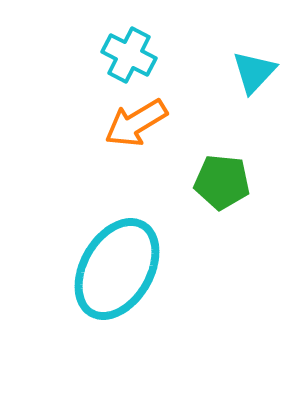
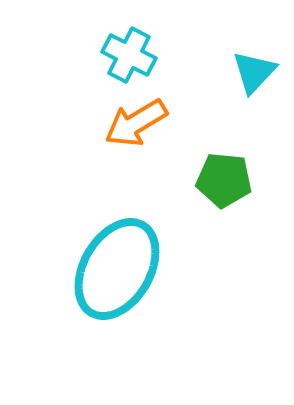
green pentagon: moved 2 px right, 2 px up
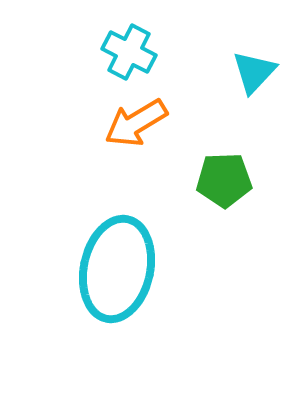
cyan cross: moved 3 px up
green pentagon: rotated 8 degrees counterclockwise
cyan ellipse: rotated 18 degrees counterclockwise
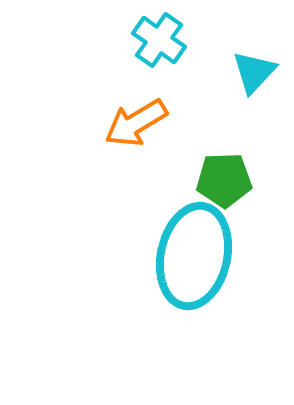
cyan cross: moved 30 px right, 12 px up; rotated 8 degrees clockwise
cyan ellipse: moved 77 px right, 13 px up
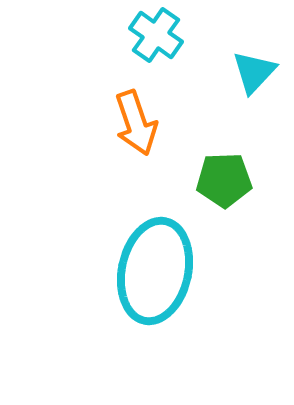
cyan cross: moved 3 px left, 5 px up
orange arrow: rotated 78 degrees counterclockwise
cyan ellipse: moved 39 px left, 15 px down
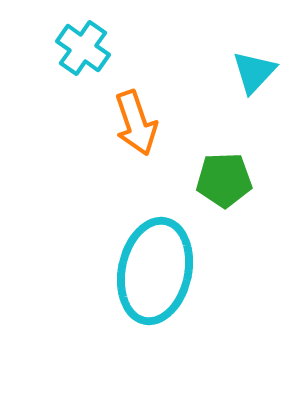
cyan cross: moved 73 px left, 13 px down
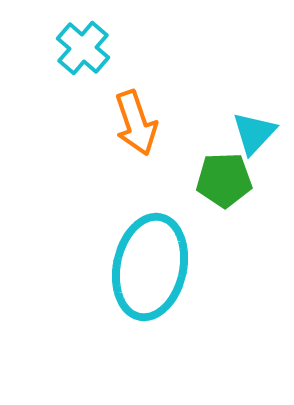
cyan cross: rotated 6 degrees clockwise
cyan triangle: moved 61 px down
cyan ellipse: moved 5 px left, 4 px up
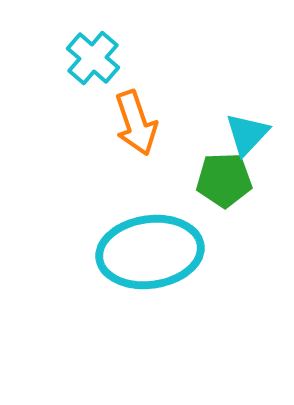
cyan cross: moved 10 px right, 10 px down
cyan triangle: moved 7 px left, 1 px down
cyan ellipse: moved 15 px up; rotated 70 degrees clockwise
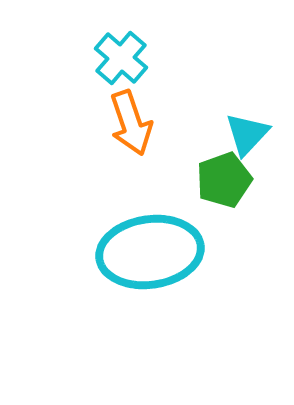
cyan cross: moved 28 px right
orange arrow: moved 5 px left
green pentagon: rotated 18 degrees counterclockwise
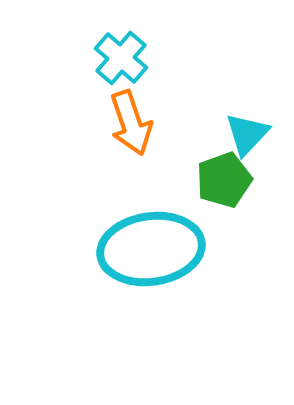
cyan ellipse: moved 1 px right, 3 px up
